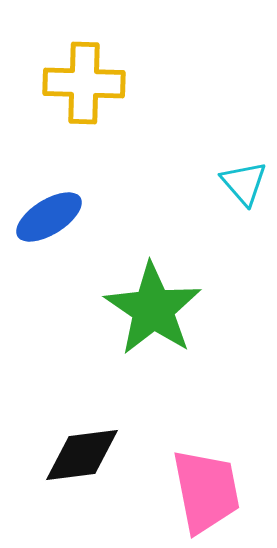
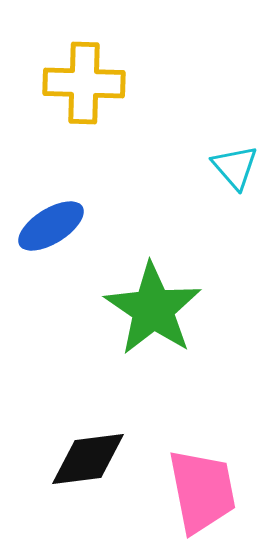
cyan triangle: moved 9 px left, 16 px up
blue ellipse: moved 2 px right, 9 px down
black diamond: moved 6 px right, 4 px down
pink trapezoid: moved 4 px left
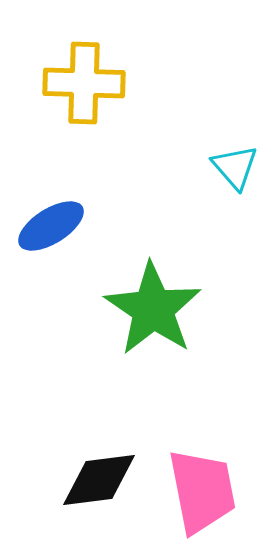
black diamond: moved 11 px right, 21 px down
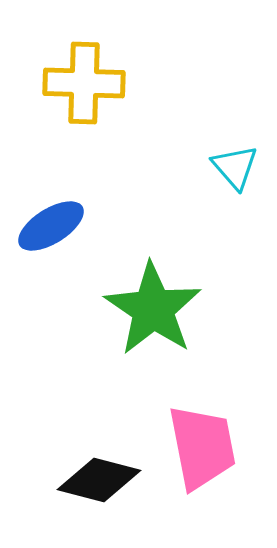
black diamond: rotated 22 degrees clockwise
pink trapezoid: moved 44 px up
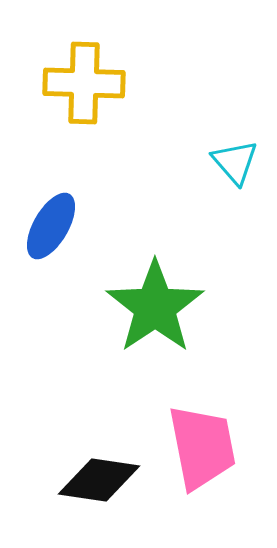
cyan triangle: moved 5 px up
blue ellipse: rotated 28 degrees counterclockwise
green star: moved 2 px right, 2 px up; rotated 4 degrees clockwise
black diamond: rotated 6 degrees counterclockwise
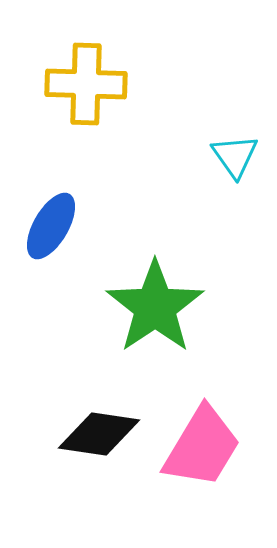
yellow cross: moved 2 px right, 1 px down
cyan triangle: moved 6 px up; rotated 6 degrees clockwise
pink trapezoid: rotated 42 degrees clockwise
black diamond: moved 46 px up
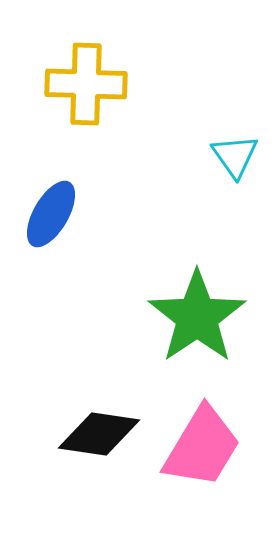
blue ellipse: moved 12 px up
green star: moved 42 px right, 10 px down
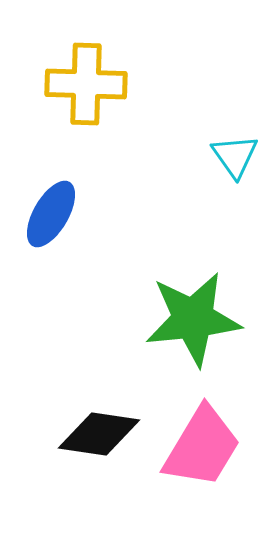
green star: moved 4 px left, 2 px down; rotated 28 degrees clockwise
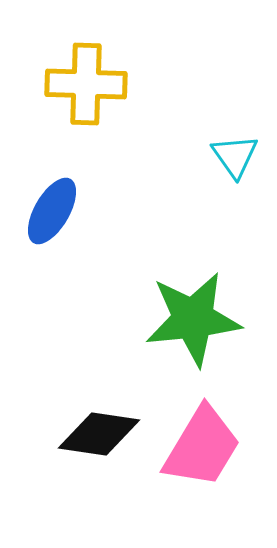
blue ellipse: moved 1 px right, 3 px up
